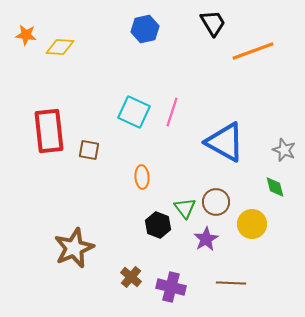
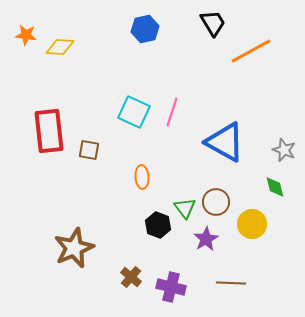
orange line: moved 2 px left; rotated 9 degrees counterclockwise
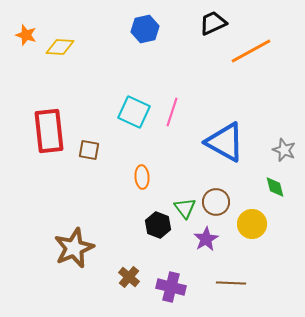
black trapezoid: rotated 84 degrees counterclockwise
orange star: rotated 10 degrees clockwise
brown cross: moved 2 px left
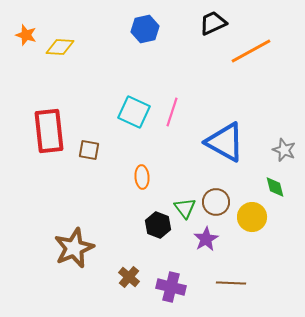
yellow circle: moved 7 px up
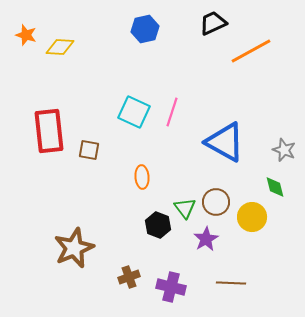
brown cross: rotated 30 degrees clockwise
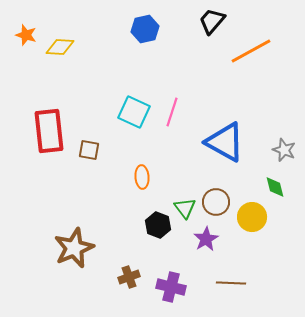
black trapezoid: moved 1 px left, 2 px up; rotated 24 degrees counterclockwise
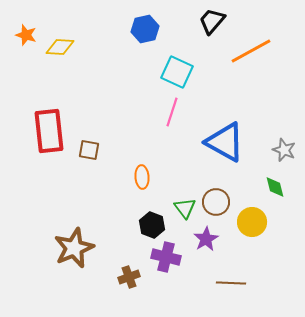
cyan square: moved 43 px right, 40 px up
yellow circle: moved 5 px down
black hexagon: moved 6 px left
purple cross: moved 5 px left, 30 px up
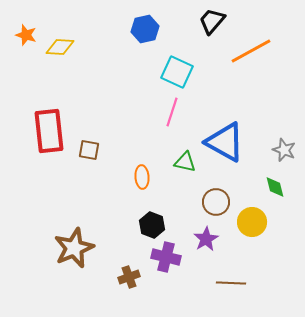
green triangle: moved 46 px up; rotated 40 degrees counterclockwise
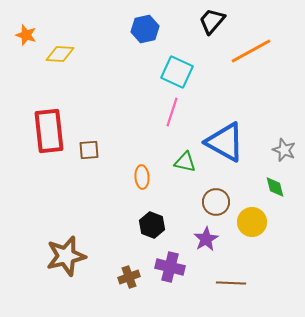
yellow diamond: moved 7 px down
brown square: rotated 15 degrees counterclockwise
brown star: moved 8 px left, 8 px down; rotated 9 degrees clockwise
purple cross: moved 4 px right, 10 px down
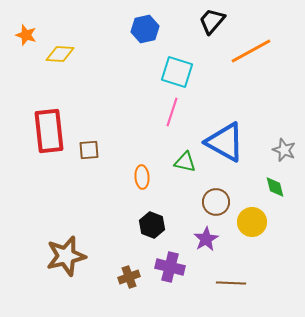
cyan square: rotated 8 degrees counterclockwise
